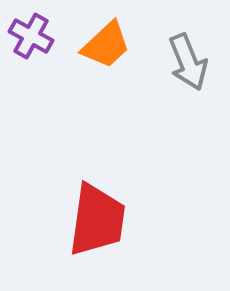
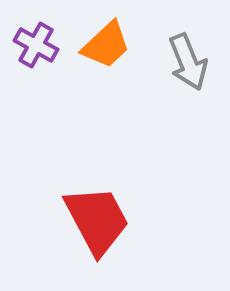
purple cross: moved 5 px right, 9 px down
red trapezoid: rotated 36 degrees counterclockwise
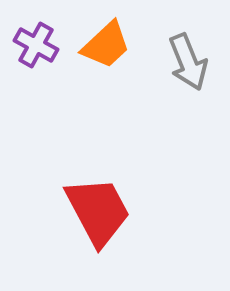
red trapezoid: moved 1 px right, 9 px up
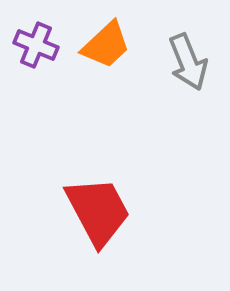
purple cross: rotated 6 degrees counterclockwise
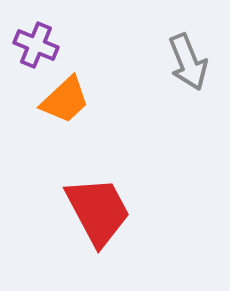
orange trapezoid: moved 41 px left, 55 px down
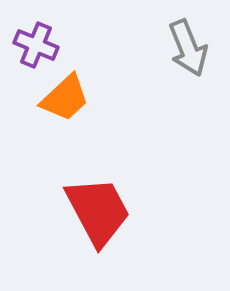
gray arrow: moved 14 px up
orange trapezoid: moved 2 px up
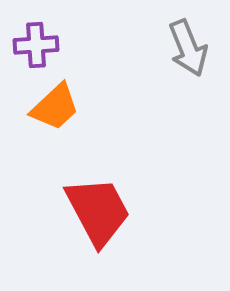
purple cross: rotated 27 degrees counterclockwise
orange trapezoid: moved 10 px left, 9 px down
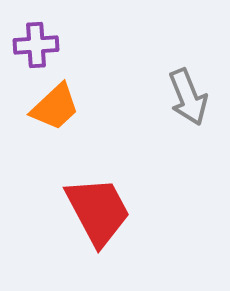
gray arrow: moved 49 px down
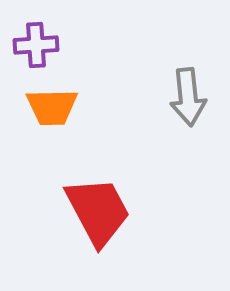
gray arrow: rotated 16 degrees clockwise
orange trapezoid: moved 3 px left; rotated 42 degrees clockwise
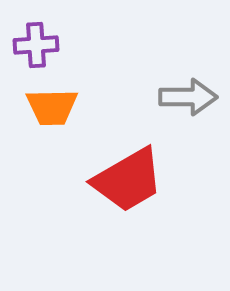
gray arrow: rotated 84 degrees counterclockwise
red trapezoid: moved 30 px right, 31 px up; rotated 88 degrees clockwise
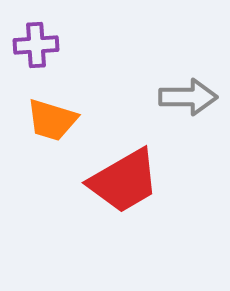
orange trapezoid: moved 13 px down; rotated 18 degrees clockwise
red trapezoid: moved 4 px left, 1 px down
